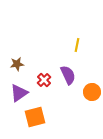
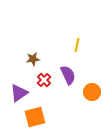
brown star: moved 16 px right, 5 px up
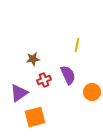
red cross: rotated 24 degrees clockwise
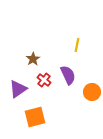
brown star: rotated 24 degrees counterclockwise
red cross: rotated 32 degrees counterclockwise
purple triangle: moved 1 px left, 4 px up
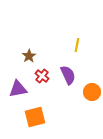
brown star: moved 4 px left, 3 px up
red cross: moved 2 px left, 4 px up
purple triangle: rotated 24 degrees clockwise
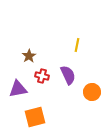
red cross: rotated 24 degrees counterclockwise
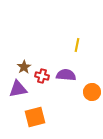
brown star: moved 5 px left, 11 px down
purple semicircle: moved 2 px left; rotated 60 degrees counterclockwise
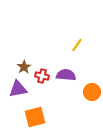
yellow line: rotated 24 degrees clockwise
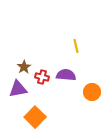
yellow line: moved 1 px left, 1 px down; rotated 48 degrees counterclockwise
red cross: moved 1 px down
orange square: rotated 30 degrees counterclockwise
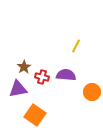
yellow line: rotated 40 degrees clockwise
orange square: moved 2 px up; rotated 10 degrees counterclockwise
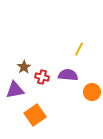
yellow line: moved 3 px right, 3 px down
purple semicircle: moved 2 px right
purple triangle: moved 3 px left, 1 px down
orange square: rotated 20 degrees clockwise
